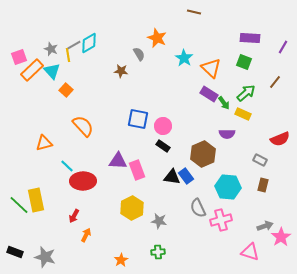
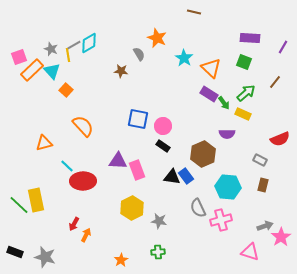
red arrow at (74, 216): moved 8 px down
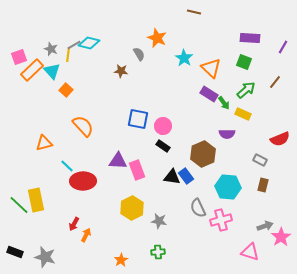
cyan diamond at (89, 43): rotated 45 degrees clockwise
yellow line at (68, 55): rotated 16 degrees clockwise
green arrow at (246, 93): moved 3 px up
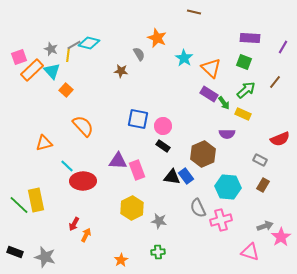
brown rectangle at (263, 185): rotated 16 degrees clockwise
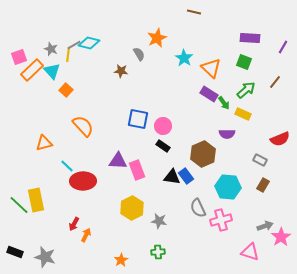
orange star at (157, 38): rotated 24 degrees clockwise
